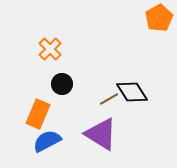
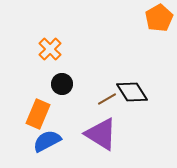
brown line: moved 2 px left
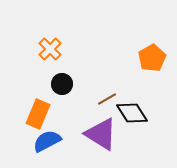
orange pentagon: moved 7 px left, 40 px down
black diamond: moved 21 px down
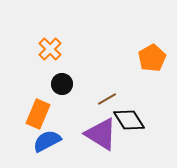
black diamond: moved 3 px left, 7 px down
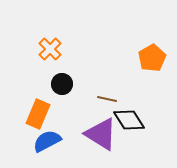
brown line: rotated 42 degrees clockwise
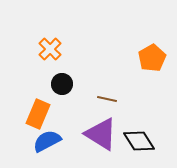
black diamond: moved 10 px right, 21 px down
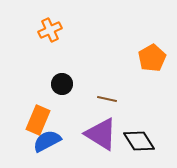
orange cross: moved 19 px up; rotated 20 degrees clockwise
orange rectangle: moved 6 px down
